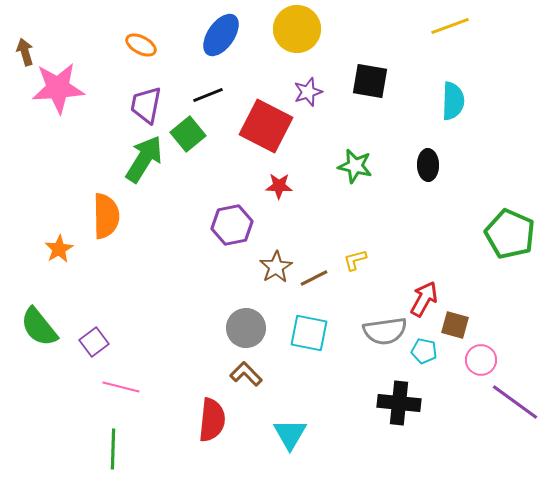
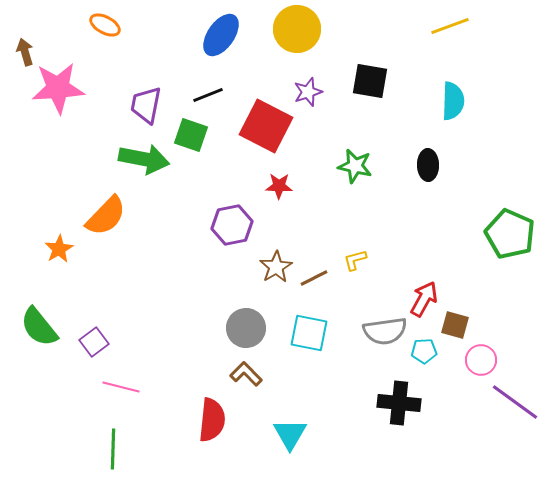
orange ellipse: moved 36 px left, 20 px up
green square: moved 3 px right, 1 px down; rotated 32 degrees counterclockwise
green arrow: rotated 69 degrees clockwise
orange semicircle: rotated 45 degrees clockwise
cyan pentagon: rotated 15 degrees counterclockwise
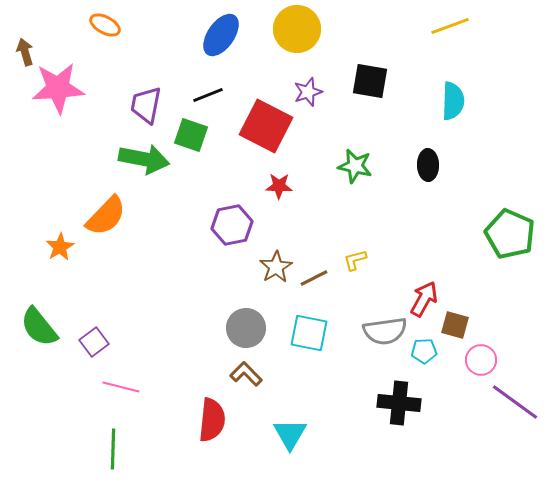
orange star: moved 1 px right, 2 px up
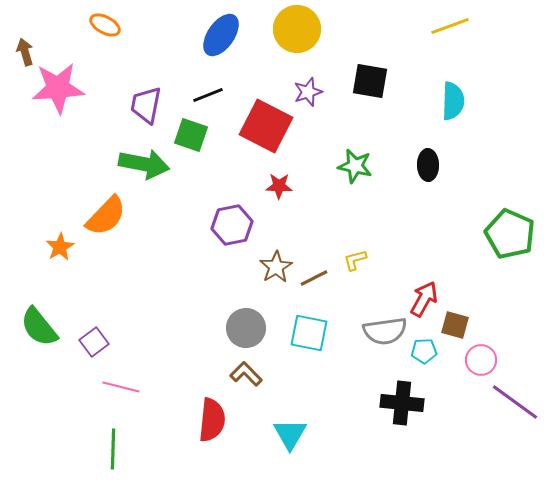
green arrow: moved 5 px down
black cross: moved 3 px right
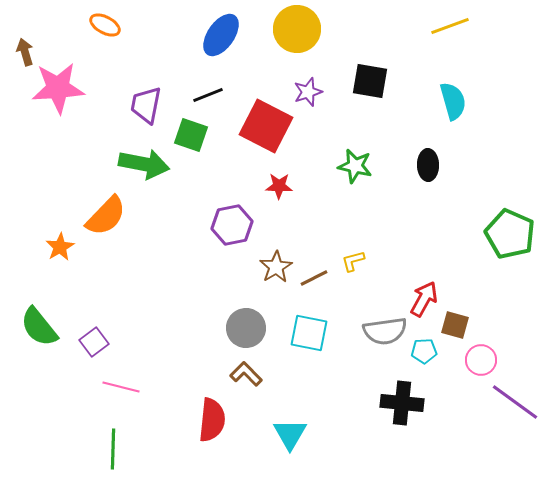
cyan semicircle: rotated 18 degrees counterclockwise
yellow L-shape: moved 2 px left, 1 px down
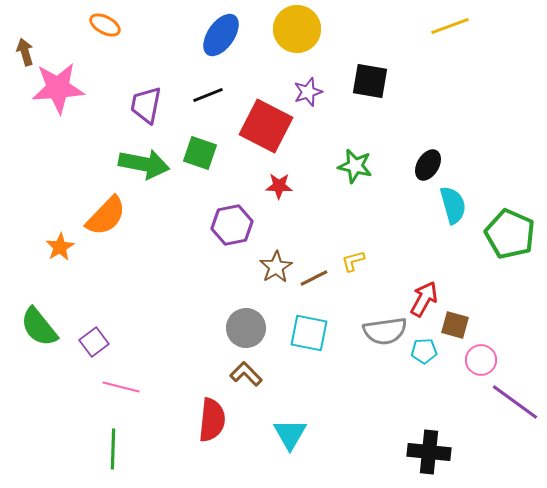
cyan semicircle: moved 104 px down
green square: moved 9 px right, 18 px down
black ellipse: rotated 32 degrees clockwise
black cross: moved 27 px right, 49 px down
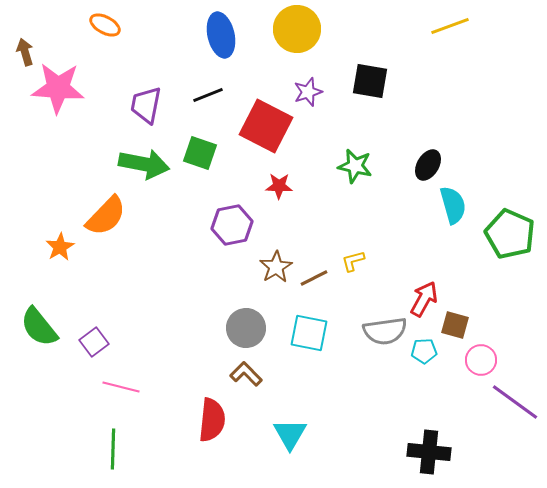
blue ellipse: rotated 48 degrees counterclockwise
pink star: rotated 8 degrees clockwise
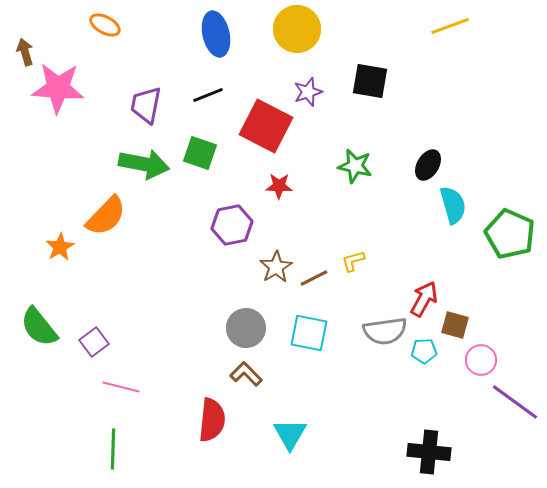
blue ellipse: moved 5 px left, 1 px up
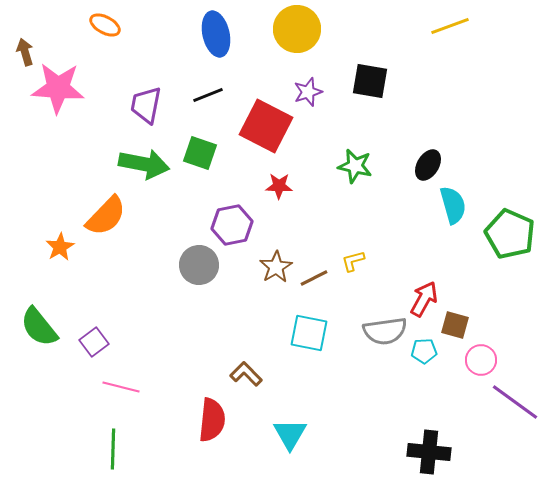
gray circle: moved 47 px left, 63 px up
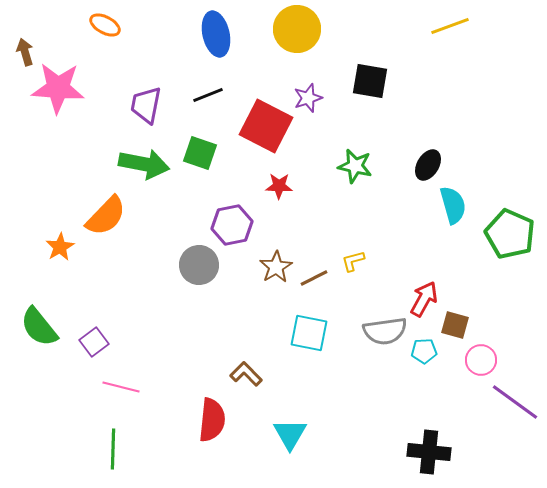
purple star: moved 6 px down
